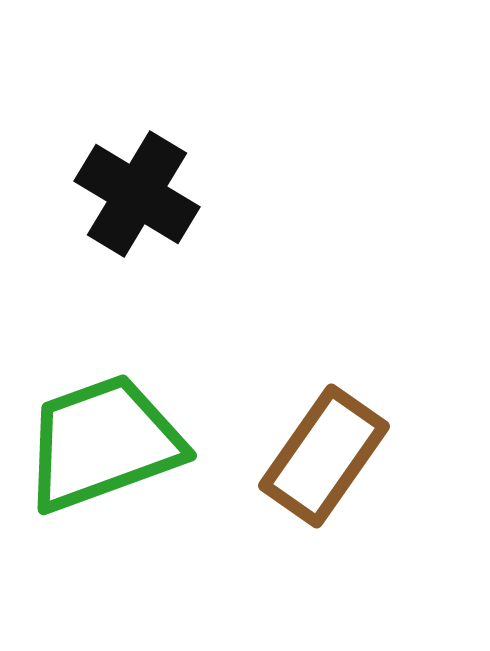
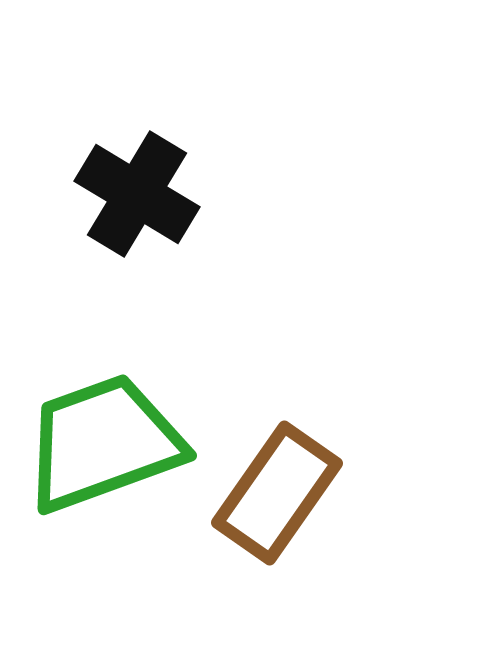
brown rectangle: moved 47 px left, 37 px down
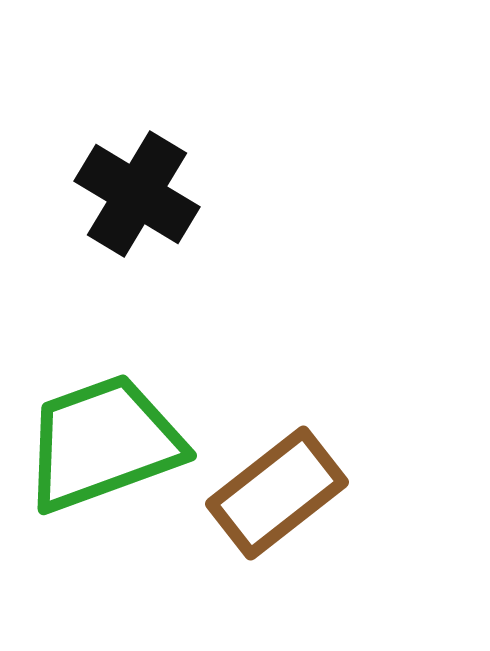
brown rectangle: rotated 17 degrees clockwise
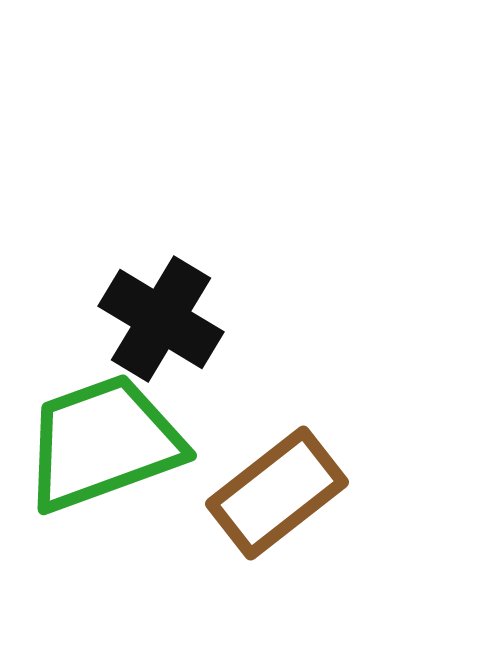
black cross: moved 24 px right, 125 px down
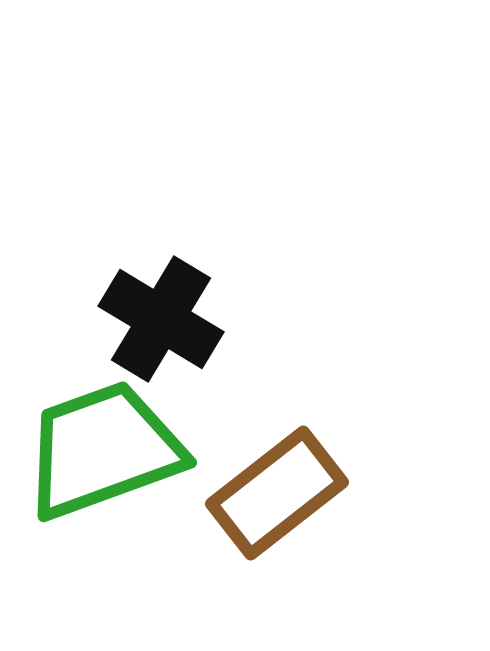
green trapezoid: moved 7 px down
